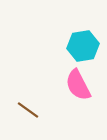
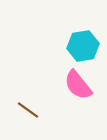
pink semicircle: rotated 12 degrees counterclockwise
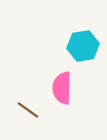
pink semicircle: moved 16 px left, 3 px down; rotated 40 degrees clockwise
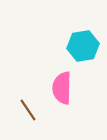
brown line: rotated 20 degrees clockwise
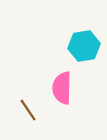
cyan hexagon: moved 1 px right
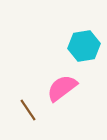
pink semicircle: rotated 52 degrees clockwise
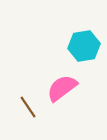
brown line: moved 3 px up
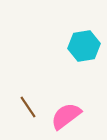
pink semicircle: moved 4 px right, 28 px down
